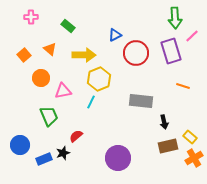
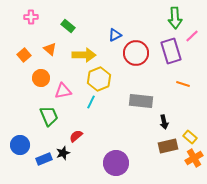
orange line: moved 2 px up
purple circle: moved 2 px left, 5 px down
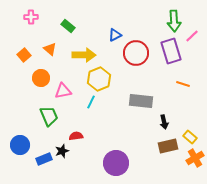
green arrow: moved 1 px left, 3 px down
red semicircle: rotated 32 degrees clockwise
black star: moved 1 px left, 2 px up
orange cross: moved 1 px right
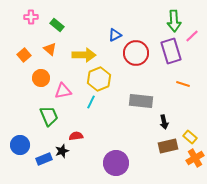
green rectangle: moved 11 px left, 1 px up
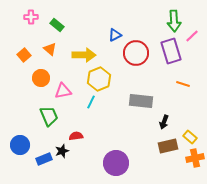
black arrow: rotated 32 degrees clockwise
orange cross: rotated 18 degrees clockwise
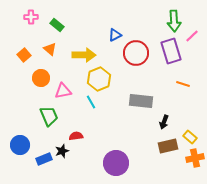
cyan line: rotated 56 degrees counterclockwise
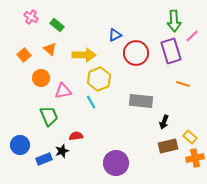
pink cross: rotated 32 degrees clockwise
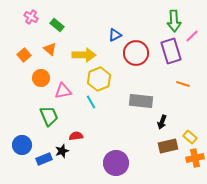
black arrow: moved 2 px left
blue circle: moved 2 px right
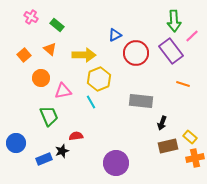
purple rectangle: rotated 20 degrees counterclockwise
black arrow: moved 1 px down
blue circle: moved 6 px left, 2 px up
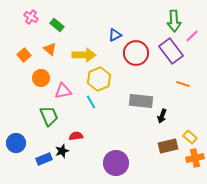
black arrow: moved 7 px up
